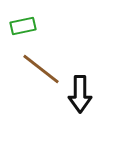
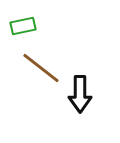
brown line: moved 1 px up
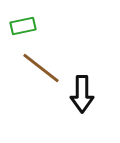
black arrow: moved 2 px right
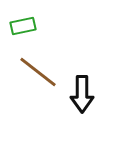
brown line: moved 3 px left, 4 px down
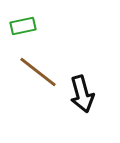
black arrow: rotated 15 degrees counterclockwise
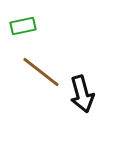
brown line: moved 3 px right
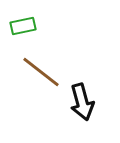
black arrow: moved 8 px down
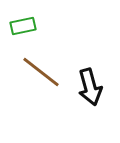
black arrow: moved 8 px right, 15 px up
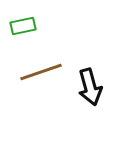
brown line: rotated 57 degrees counterclockwise
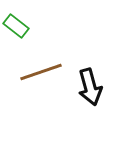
green rectangle: moved 7 px left; rotated 50 degrees clockwise
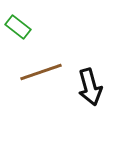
green rectangle: moved 2 px right, 1 px down
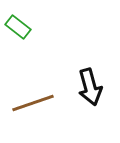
brown line: moved 8 px left, 31 px down
